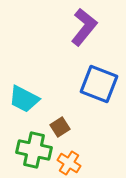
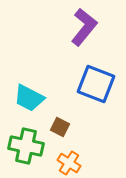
blue square: moved 3 px left
cyan trapezoid: moved 5 px right, 1 px up
brown square: rotated 30 degrees counterclockwise
green cross: moved 8 px left, 4 px up
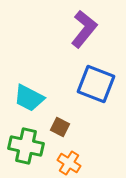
purple L-shape: moved 2 px down
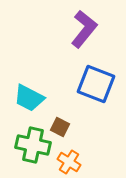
green cross: moved 7 px right, 1 px up
orange cross: moved 1 px up
